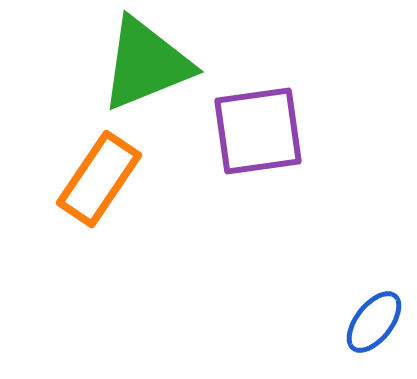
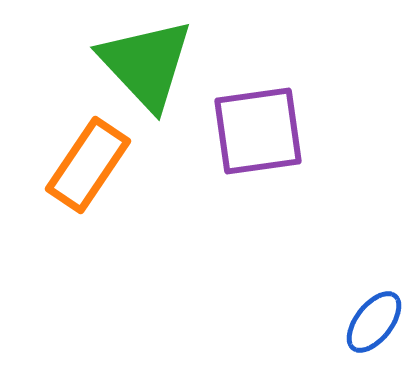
green triangle: rotated 51 degrees counterclockwise
orange rectangle: moved 11 px left, 14 px up
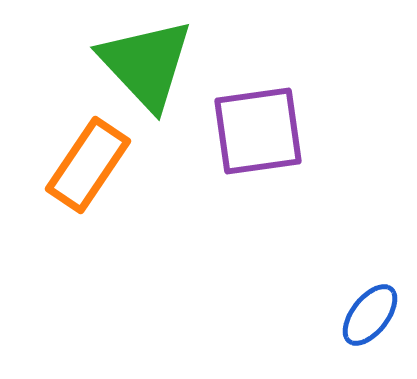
blue ellipse: moved 4 px left, 7 px up
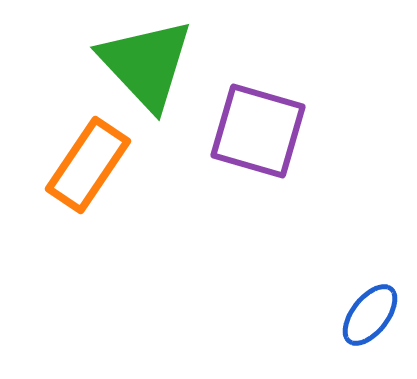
purple square: rotated 24 degrees clockwise
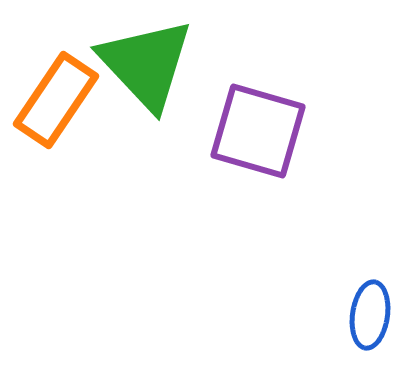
orange rectangle: moved 32 px left, 65 px up
blue ellipse: rotated 30 degrees counterclockwise
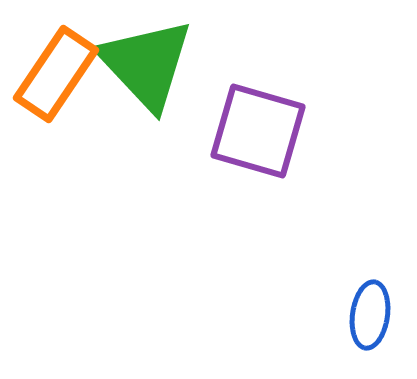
orange rectangle: moved 26 px up
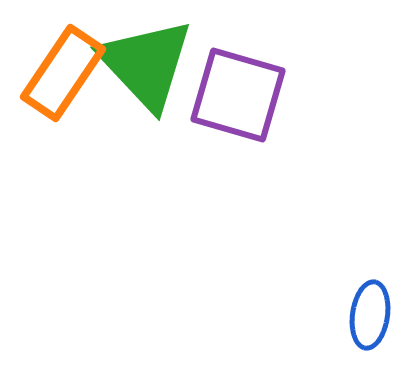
orange rectangle: moved 7 px right, 1 px up
purple square: moved 20 px left, 36 px up
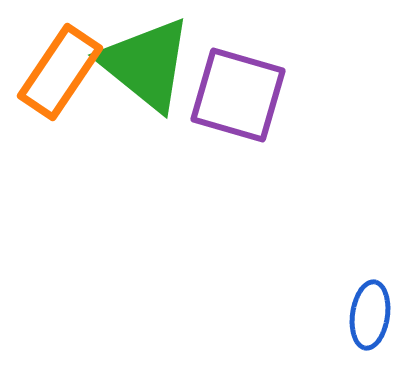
green triangle: rotated 8 degrees counterclockwise
orange rectangle: moved 3 px left, 1 px up
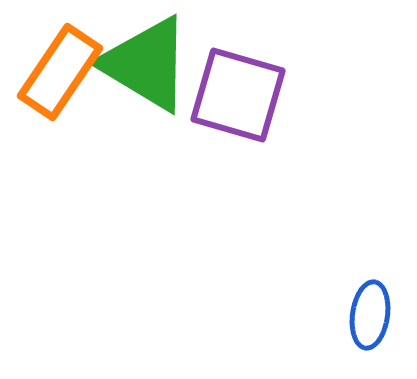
green triangle: rotated 8 degrees counterclockwise
